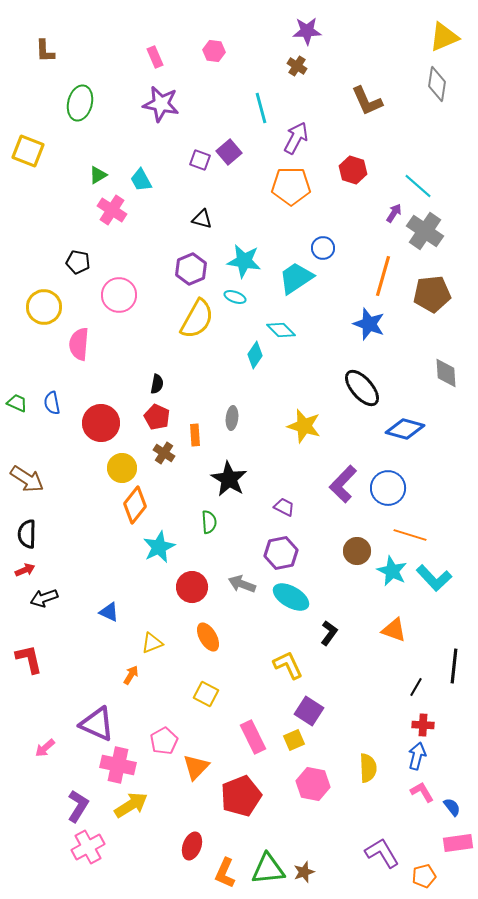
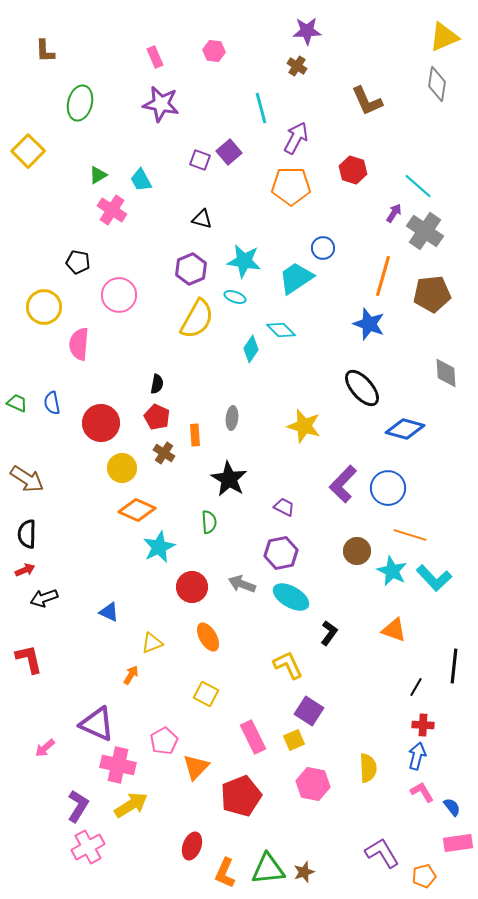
yellow square at (28, 151): rotated 24 degrees clockwise
cyan diamond at (255, 355): moved 4 px left, 6 px up
orange diamond at (135, 505): moved 2 px right, 5 px down; rotated 75 degrees clockwise
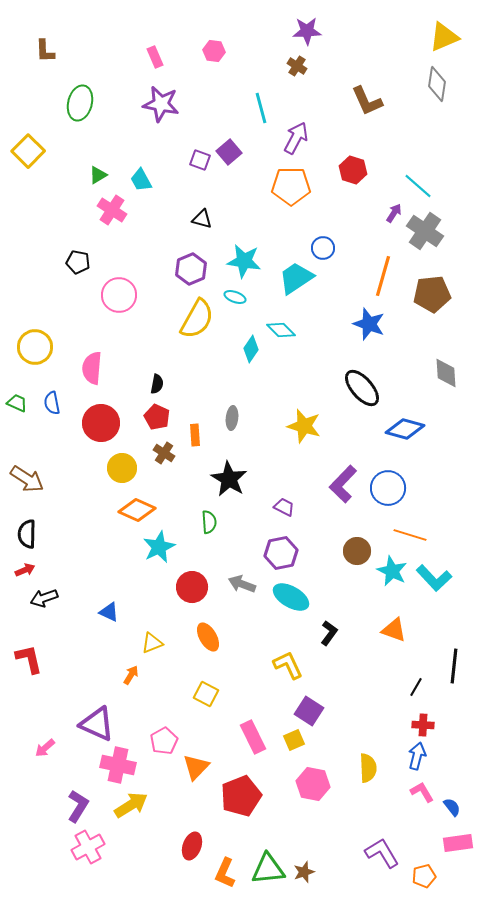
yellow circle at (44, 307): moved 9 px left, 40 px down
pink semicircle at (79, 344): moved 13 px right, 24 px down
